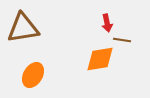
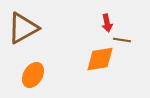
brown triangle: rotated 20 degrees counterclockwise
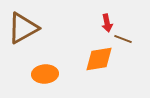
brown line: moved 1 px right, 1 px up; rotated 12 degrees clockwise
orange diamond: moved 1 px left
orange ellipse: moved 12 px right, 1 px up; rotated 55 degrees clockwise
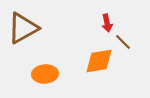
brown line: moved 3 px down; rotated 24 degrees clockwise
orange diamond: moved 2 px down
